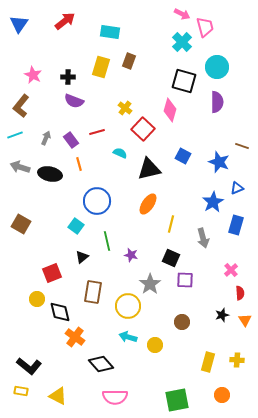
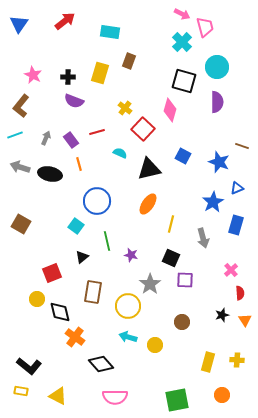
yellow rectangle at (101, 67): moved 1 px left, 6 px down
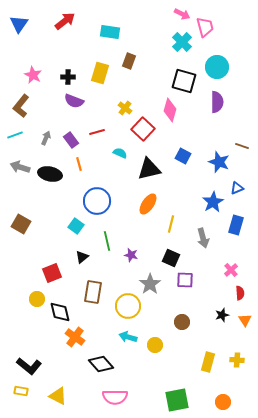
orange circle at (222, 395): moved 1 px right, 7 px down
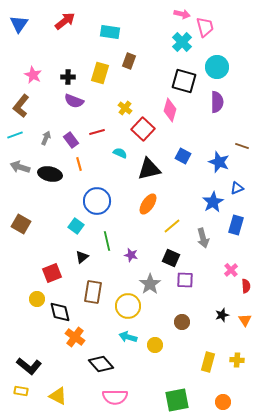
pink arrow at (182, 14): rotated 14 degrees counterclockwise
yellow line at (171, 224): moved 1 px right, 2 px down; rotated 36 degrees clockwise
red semicircle at (240, 293): moved 6 px right, 7 px up
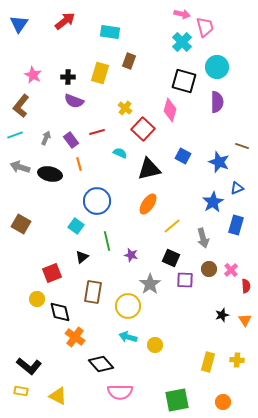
brown circle at (182, 322): moved 27 px right, 53 px up
pink semicircle at (115, 397): moved 5 px right, 5 px up
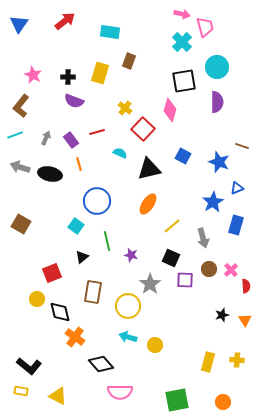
black square at (184, 81): rotated 25 degrees counterclockwise
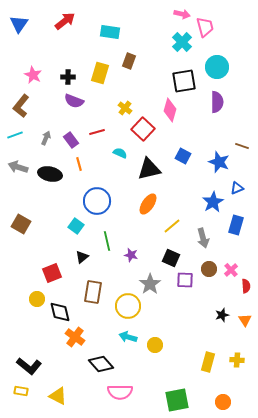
gray arrow at (20, 167): moved 2 px left
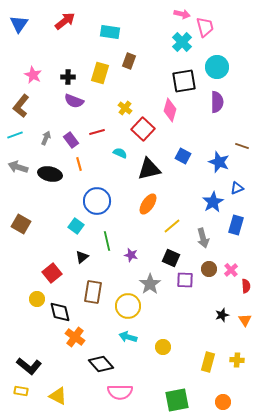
red square at (52, 273): rotated 18 degrees counterclockwise
yellow circle at (155, 345): moved 8 px right, 2 px down
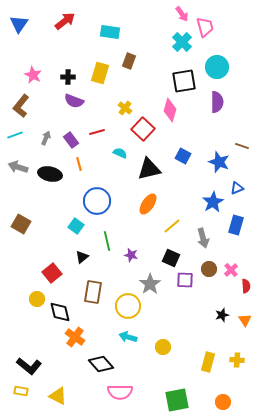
pink arrow at (182, 14): rotated 42 degrees clockwise
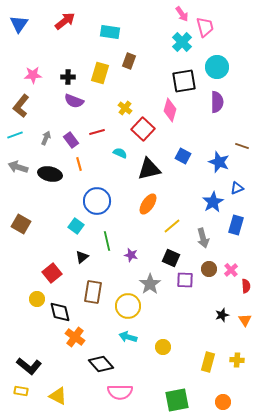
pink star at (33, 75): rotated 30 degrees counterclockwise
